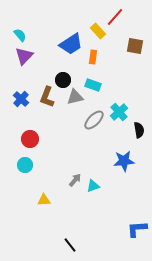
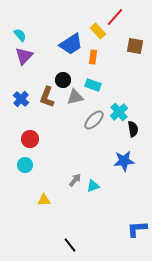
black semicircle: moved 6 px left, 1 px up
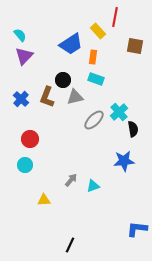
red line: rotated 30 degrees counterclockwise
cyan rectangle: moved 3 px right, 6 px up
gray arrow: moved 4 px left
blue L-shape: rotated 10 degrees clockwise
black line: rotated 63 degrees clockwise
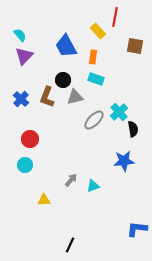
blue trapezoid: moved 5 px left, 2 px down; rotated 95 degrees clockwise
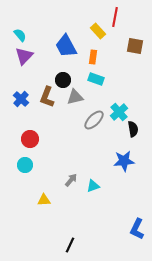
blue L-shape: rotated 70 degrees counterclockwise
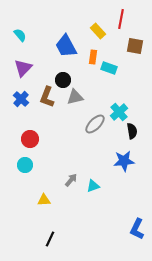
red line: moved 6 px right, 2 px down
purple triangle: moved 1 px left, 12 px down
cyan rectangle: moved 13 px right, 11 px up
gray ellipse: moved 1 px right, 4 px down
black semicircle: moved 1 px left, 2 px down
black line: moved 20 px left, 6 px up
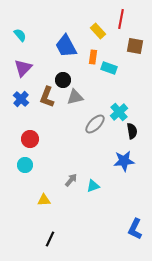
blue L-shape: moved 2 px left
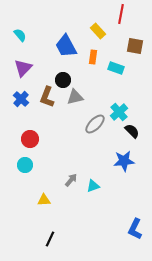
red line: moved 5 px up
cyan rectangle: moved 7 px right
black semicircle: rotated 35 degrees counterclockwise
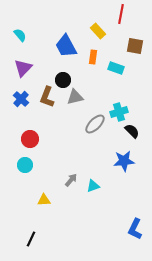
cyan cross: rotated 24 degrees clockwise
black line: moved 19 px left
